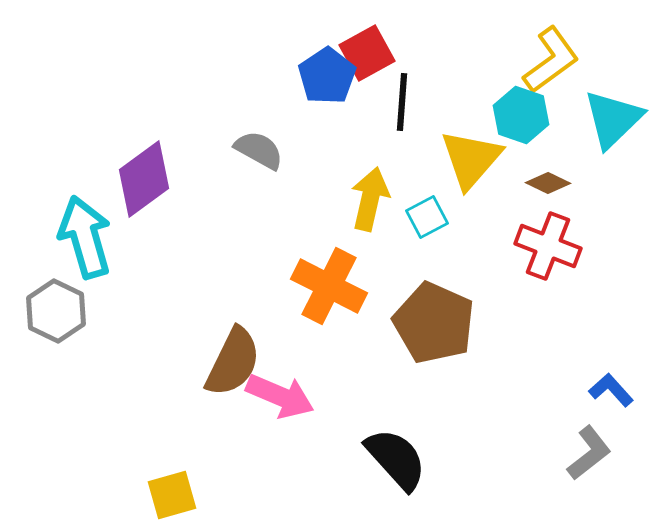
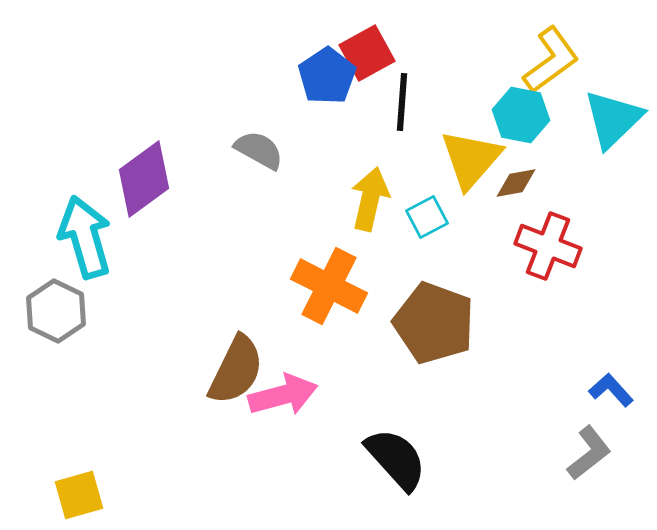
cyan hexagon: rotated 8 degrees counterclockwise
brown diamond: moved 32 px left; rotated 36 degrees counterclockwise
brown pentagon: rotated 4 degrees counterclockwise
brown semicircle: moved 3 px right, 8 px down
pink arrow: moved 3 px right, 1 px up; rotated 38 degrees counterclockwise
yellow square: moved 93 px left
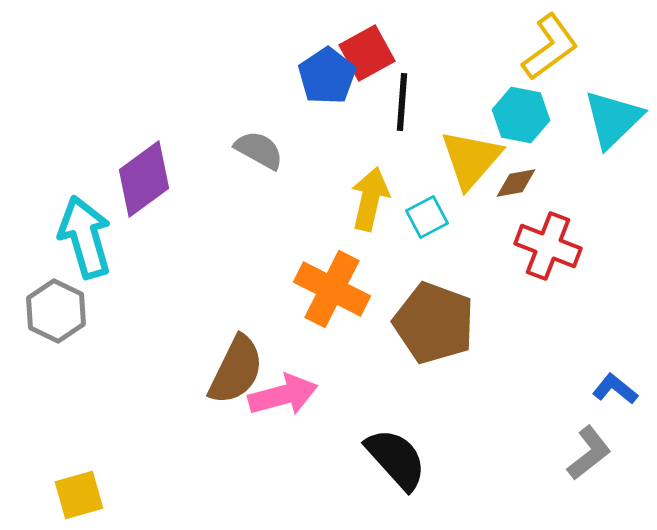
yellow L-shape: moved 1 px left, 13 px up
orange cross: moved 3 px right, 3 px down
blue L-shape: moved 4 px right, 1 px up; rotated 9 degrees counterclockwise
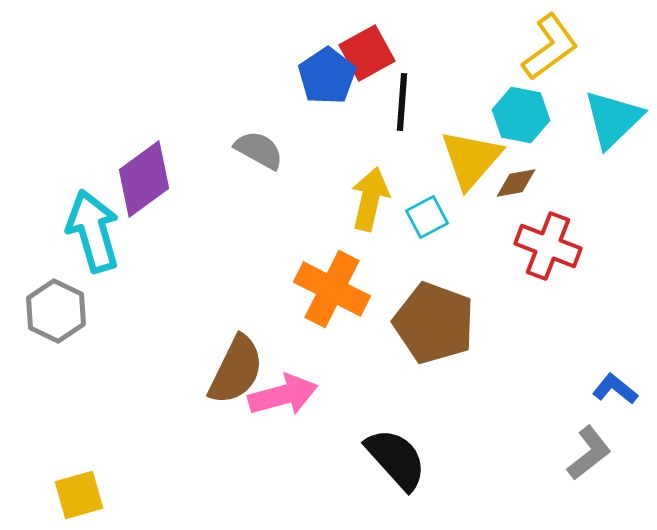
cyan arrow: moved 8 px right, 6 px up
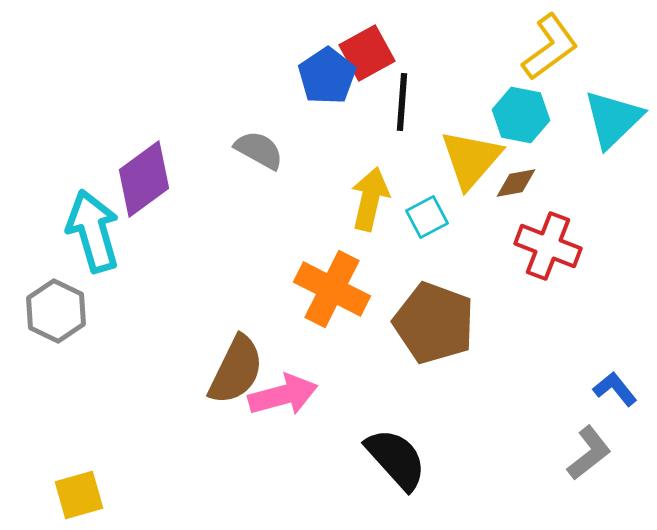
blue L-shape: rotated 12 degrees clockwise
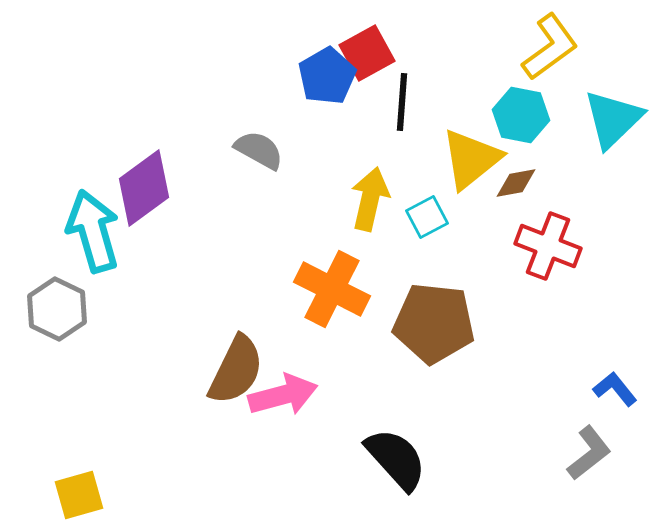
blue pentagon: rotated 4 degrees clockwise
yellow triangle: rotated 10 degrees clockwise
purple diamond: moved 9 px down
gray hexagon: moved 1 px right, 2 px up
brown pentagon: rotated 14 degrees counterclockwise
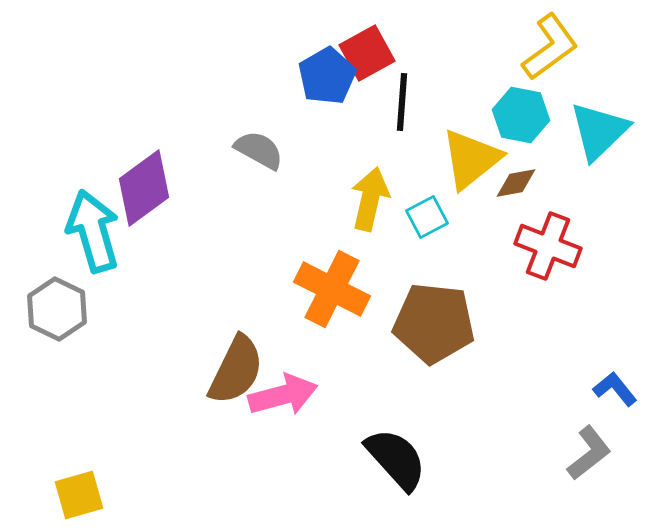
cyan triangle: moved 14 px left, 12 px down
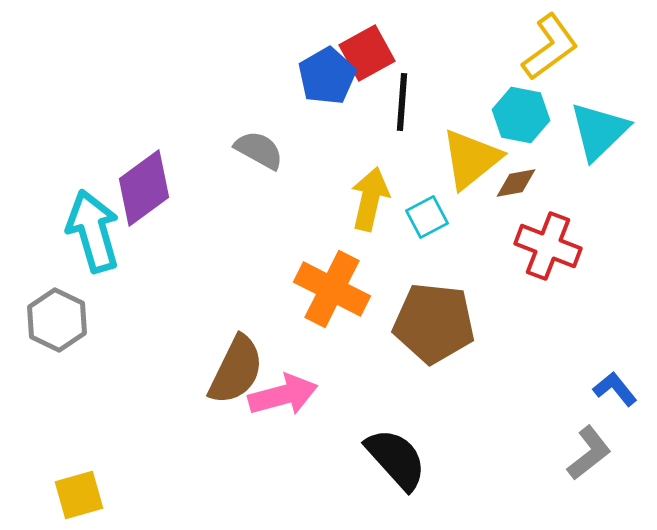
gray hexagon: moved 11 px down
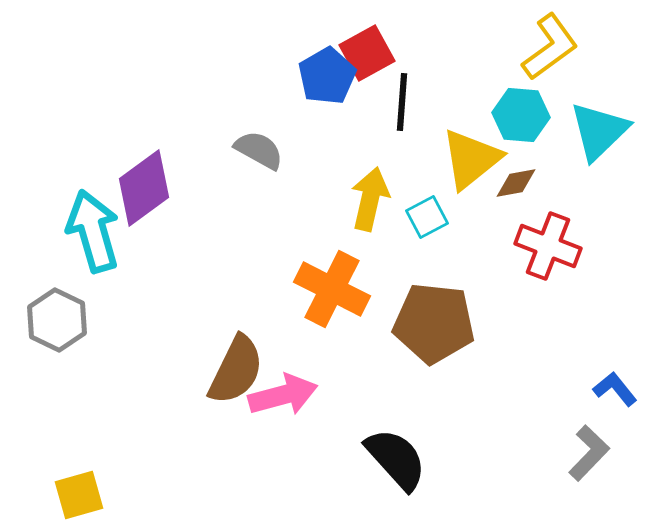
cyan hexagon: rotated 6 degrees counterclockwise
gray L-shape: rotated 8 degrees counterclockwise
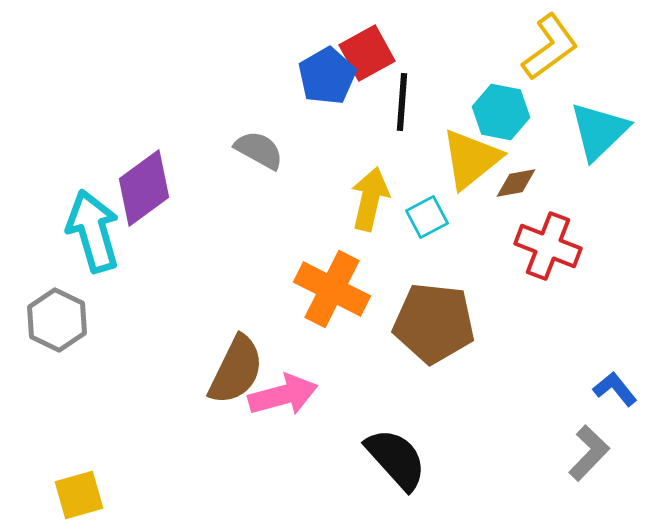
cyan hexagon: moved 20 px left, 3 px up; rotated 6 degrees clockwise
